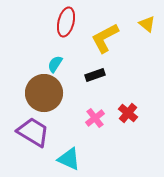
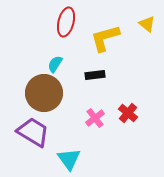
yellow L-shape: rotated 12 degrees clockwise
black rectangle: rotated 12 degrees clockwise
cyan triangle: rotated 30 degrees clockwise
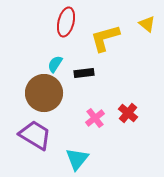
black rectangle: moved 11 px left, 2 px up
purple trapezoid: moved 2 px right, 3 px down
cyan triangle: moved 8 px right; rotated 15 degrees clockwise
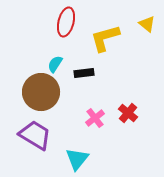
brown circle: moved 3 px left, 1 px up
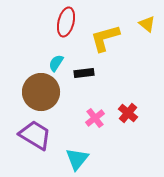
cyan semicircle: moved 1 px right, 1 px up
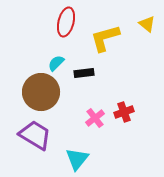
cyan semicircle: rotated 12 degrees clockwise
red cross: moved 4 px left, 1 px up; rotated 30 degrees clockwise
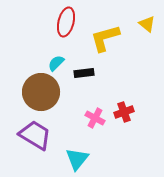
pink cross: rotated 24 degrees counterclockwise
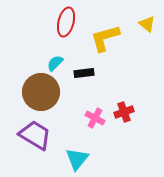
cyan semicircle: moved 1 px left
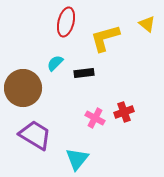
brown circle: moved 18 px left, 4 px up
